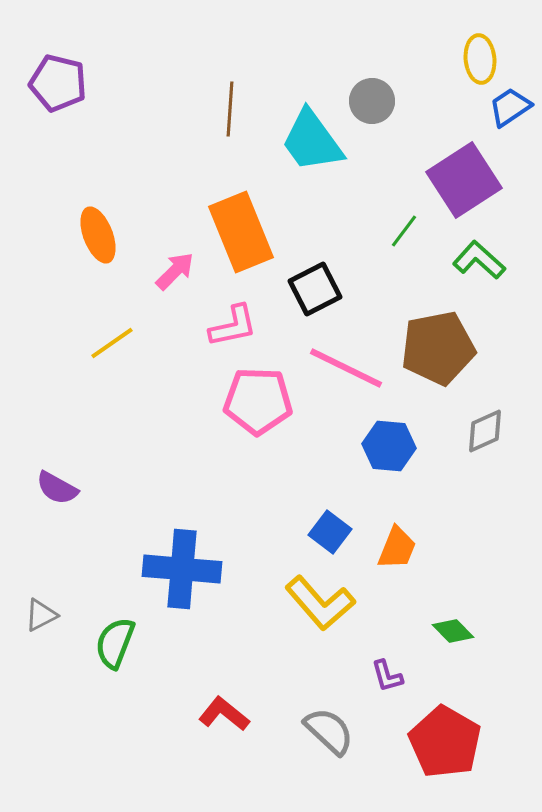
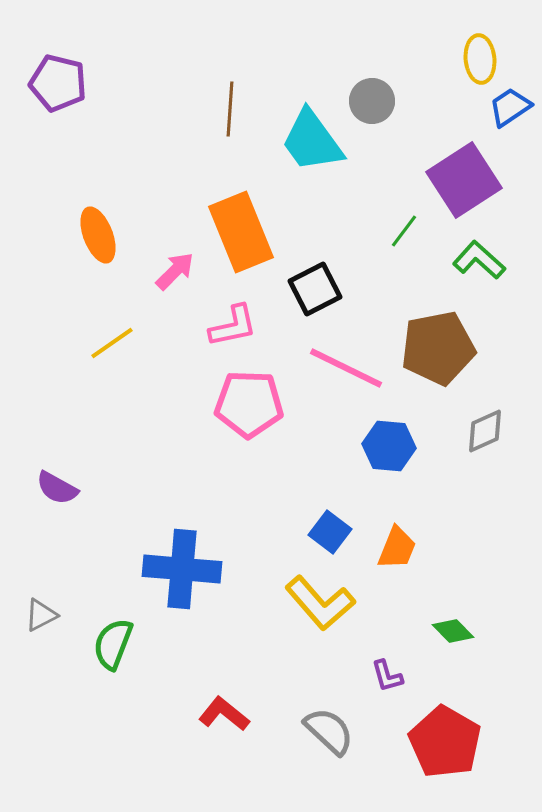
pink pentagon: moved 9 px left, 3 px down
green semicircle: moved 2 px left, 1 px down
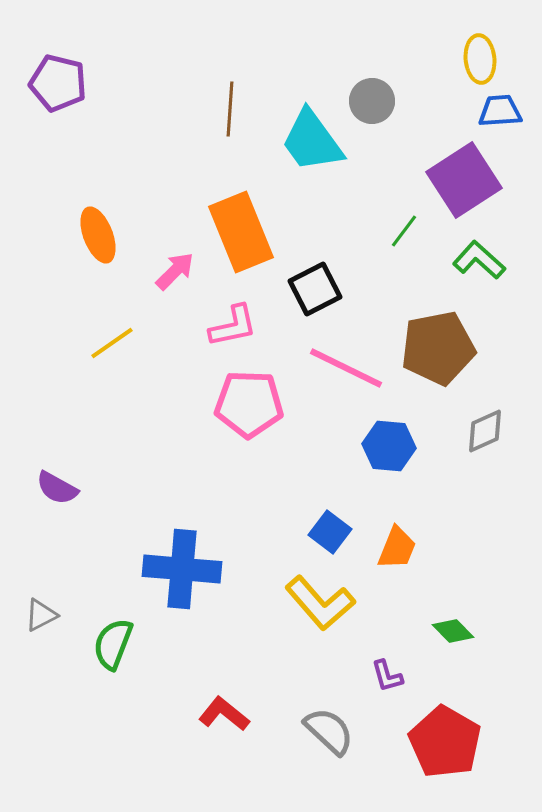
blue trapezoid: moved 10 px left, 4 px down; rotated 30 degrees clockwise
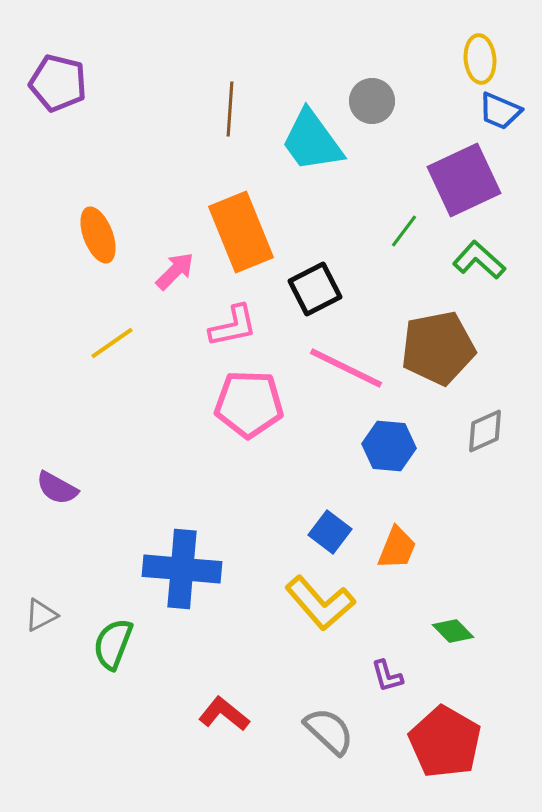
blue trapezoid: rotated 153 degrees counterclockwise
purple square: rotated 8 degrees clockwise
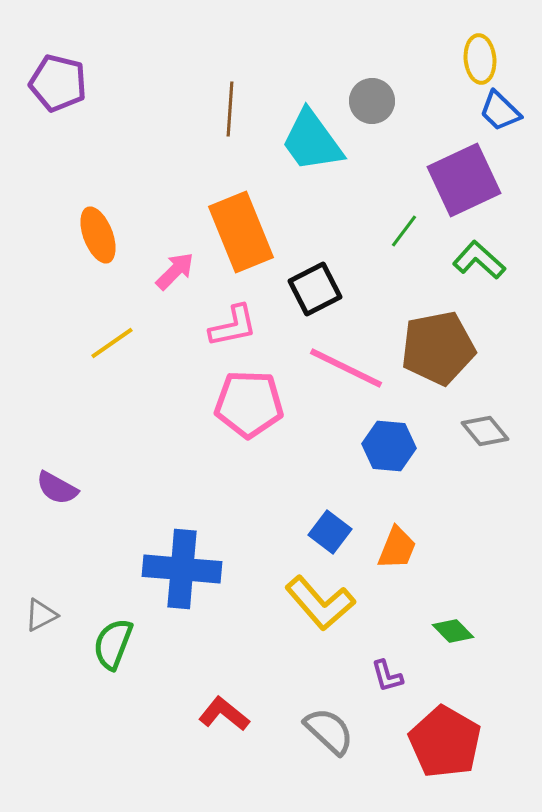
blue trapezoid: rotated 21 degrees clockwise
gray diamond: rotated 75 degrees clockwise
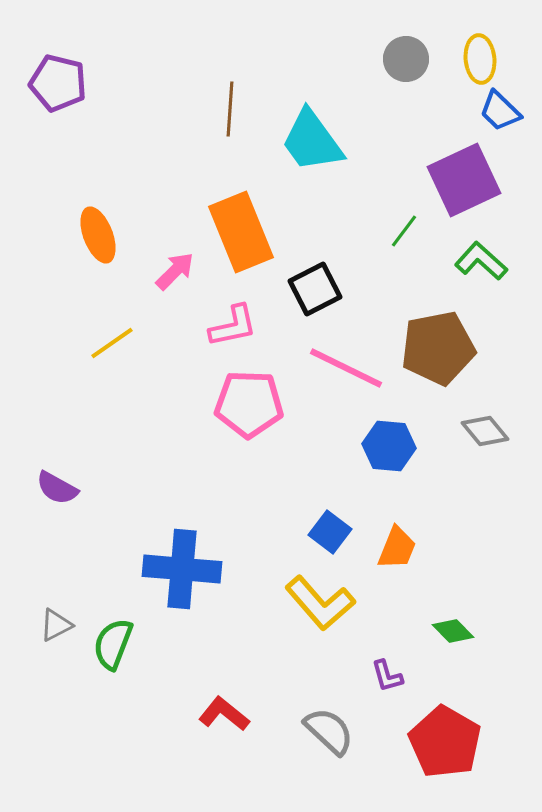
gray circle: moved 34 px right, 42 px up
green L-shape: moved 2 px right, 1 px down
gray triangle: moved 15 px right, 10 px down
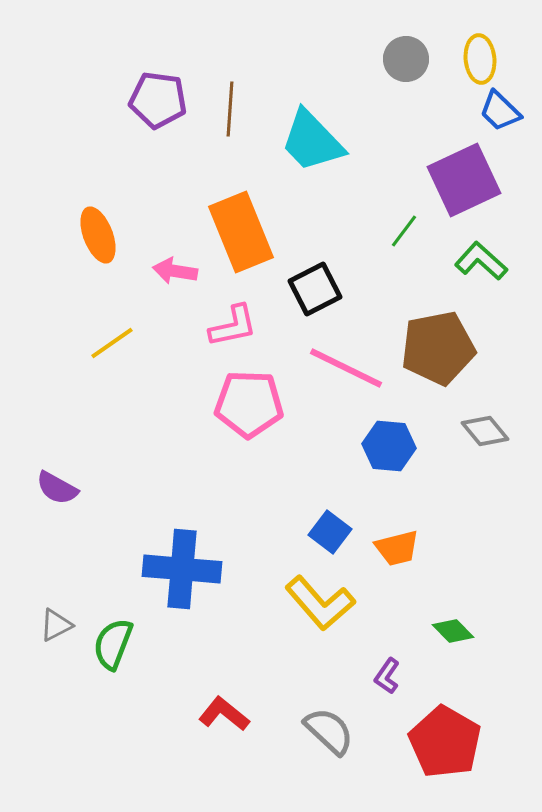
purple pentagon: moved 100 px right, 17 px down; rotated 6 degrees counterclockwise
cyan trapezoid: rotated 8 degrees counterclockwise
pink arrow: rotated 126 degrees counterclockwise
orange trapezoid: rotated 54 degrees clockwise
purple L-shape: rotated 51 degrees clockwise
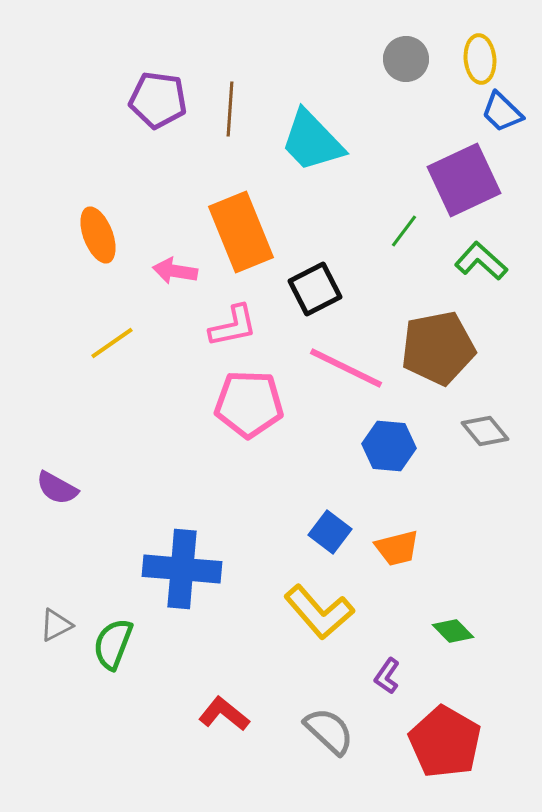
blue trapezoid: moved 2 px right, 1 px down
yellow L-shape: moved 1 px left, 9 px down
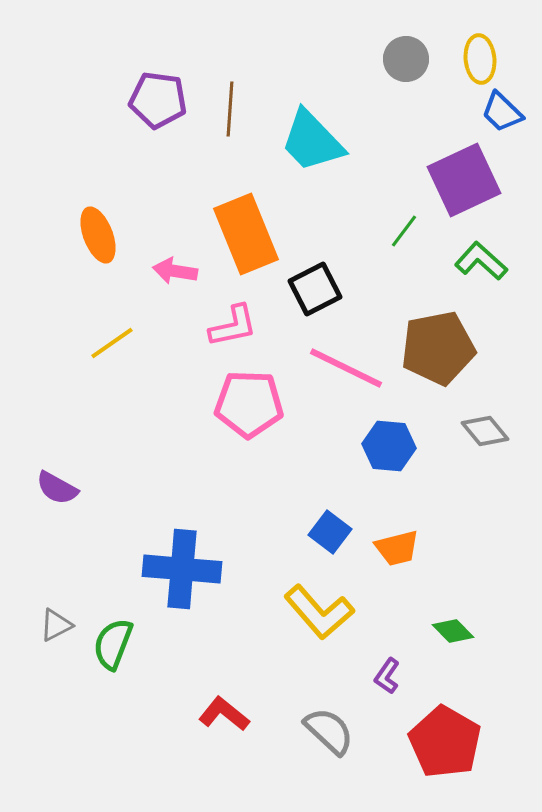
orange rectangle: moved 5 px right, 2 px down
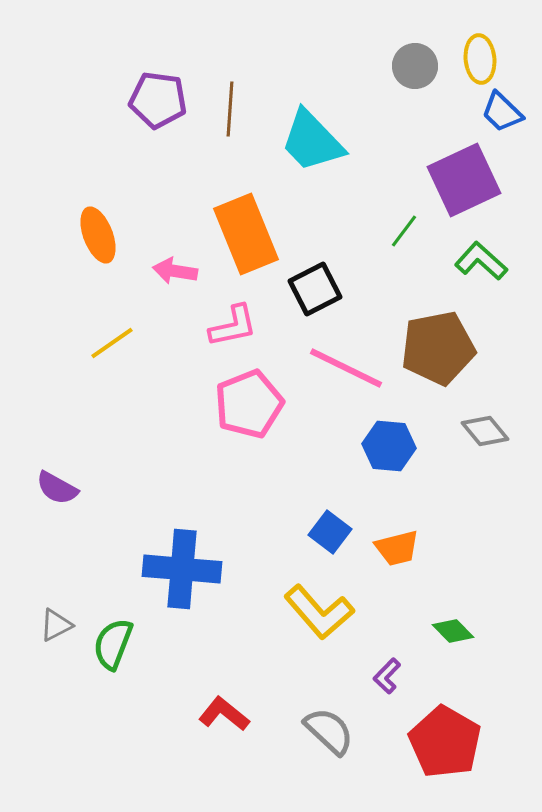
gray circle: moved 9 px right, 7 px down
pink pentagon: rotated 24 degrees counterclockwise
purple L-shape: rotated 9 degrees clockwise
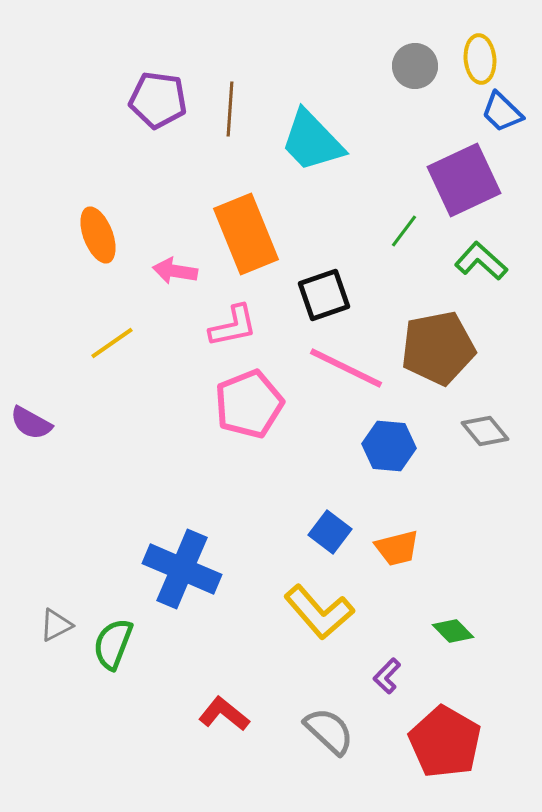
black square: moved 9 px right, 6 px down; rotated 8 degrees clockwise
purple semicircle: moved 26 px left, 65 px up
blue cross: rotated 18 degrees clockwise
